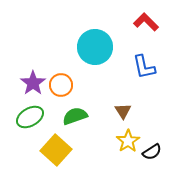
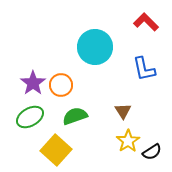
blue L-shape: moved 2 px down
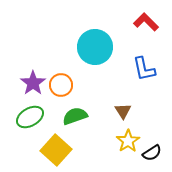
black semicircle: moved 1 px down
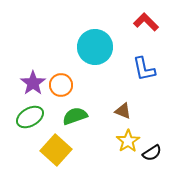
brown triangle: rotated 36 degrees counterclockwise
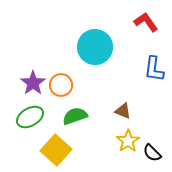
red L-shape: rotated 10 degrees clockwise
blue L-shape: moved 10 px right; rotated 20 degrees clockwise
black semicircle: rotated 78 degrees clockwise
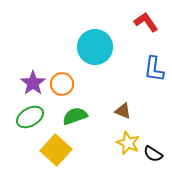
orange circle: moved 1 px right, 1 px up
yellow star: moved 2 px down; rotated 15 degrees counterclockwise
black semicircle: moved 1 px right, 1 px down; rotated 12 degrees counterclockwise
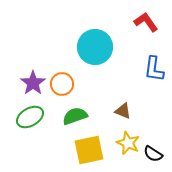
yellow square: moved 33 px right; rotated 36 degrees clockwise
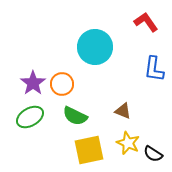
green semicircle: rotated 135 degrees counterclockwise
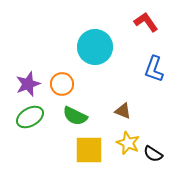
blue L-shape: rotated 12 degrees clockwise
purple star: moved 5 px left, 1 px down; rotated 15 degrees clockwise
yellow square: rotated 12 degrees clockwise
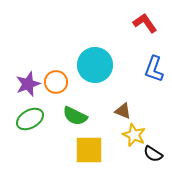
red L-shape: moved 1 px left, 1 px down
cyan circle: moved 18 px down
orange circle: moved 6 px left, 2 px up
green ellipse: moved 2 px down
yellow star: moved 6 px right, 8 px up
